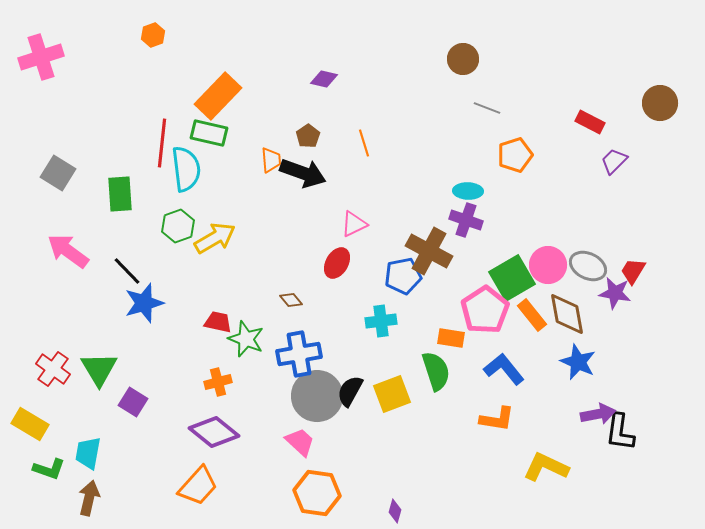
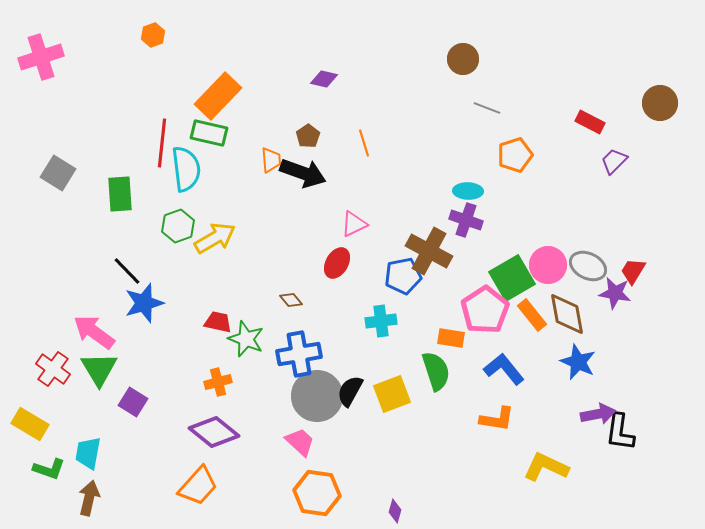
pink arrow at (68, 251): moved 26 px right, 81 px down
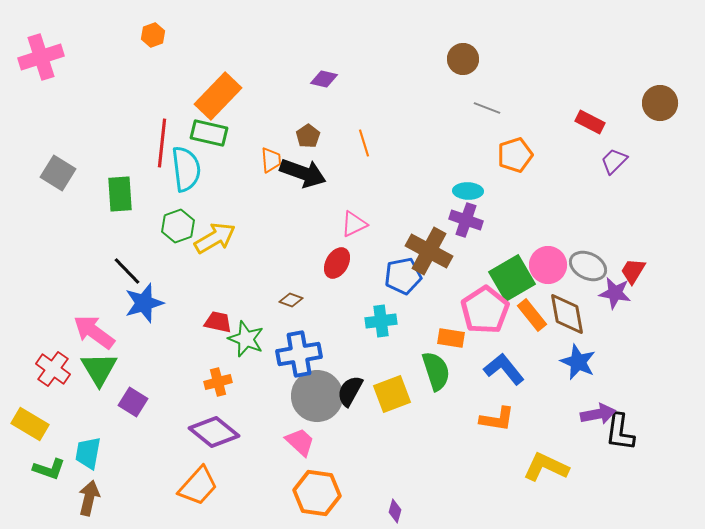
brown diamond at (291, 300): rotated 30 degrees counterclockwise
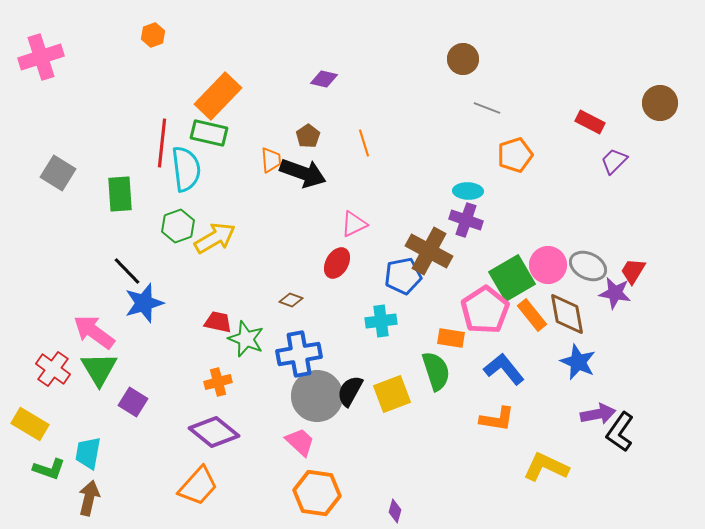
black L-shape at (620, 432): rotated 27 degrees clockwise
